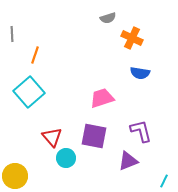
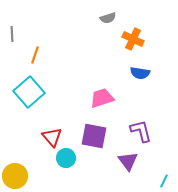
orange cross: moved 1 px right, 1 px down
purple triangle: rotated 45 degrees counterclockwise
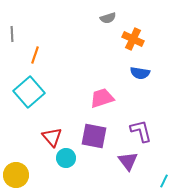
yellow circle: moved 1 px right, 1 px up
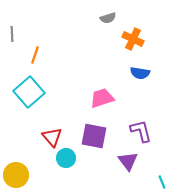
cyan line: moved 2 px left, 1 px down; rotated 48 degrees counterclockwise
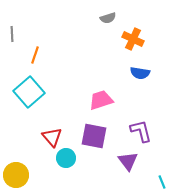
pink trapezoid: moved 1 px left, 2 px down
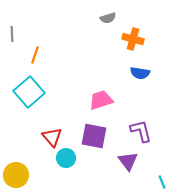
orange cross: rotated 10 degrees counterclockwise
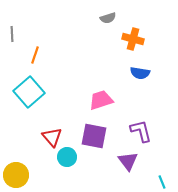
cyan circle: moved 1 px right, 1 px up
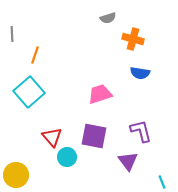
pink trapezoid: moved 1 px left, 6 px up
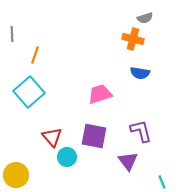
gray semicircle: moved 37 px right
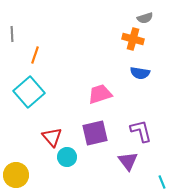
purple square: moved 1 px right, 3 px up; rotated 24 degrees counterclockwise
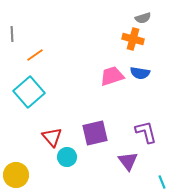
gray semicircle: moved 2 px left
orange line: rotated 36 degrees clockwise
pink trapezoid: moved 12 px right, 18 px up
purple L-shape: moved 5 px right, 1 px down
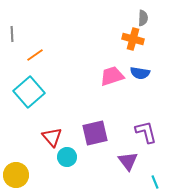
gray semicircle: rotated 70 degrees counterclockwise
cyan line: moved 7 px left
